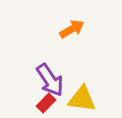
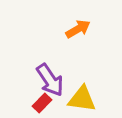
orange arrow: moved 6 px right
red rectangle: moved 4 px left
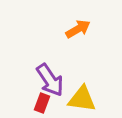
red rectangle: rotated 24 degrees counterclockwise
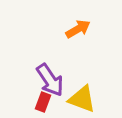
yellow triangle: rotated 12 degrees clockwise
red rectangle: moved 1 px right, 1 px up
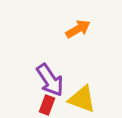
red rectangle: moved 4 px right, 3 px down
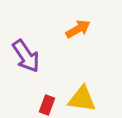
purple arrow: moved 24 px left, 24 px up
yellow triangle: rotated 12 degrees counterclockwise
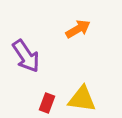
red rectangle: moved 2 px up
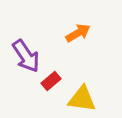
orange arrow: moved 4 px down
red rectangle: moved 4 px right, 22 px up; rotated 30 degrees clockwise
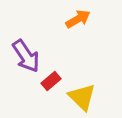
orange arrow: moved 14 px up
yellow triangle: moved 2 px up; rotated 36 degrees clockwise
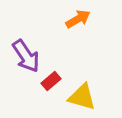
yellow triangle: rotated 28 degrees counterclockwise
